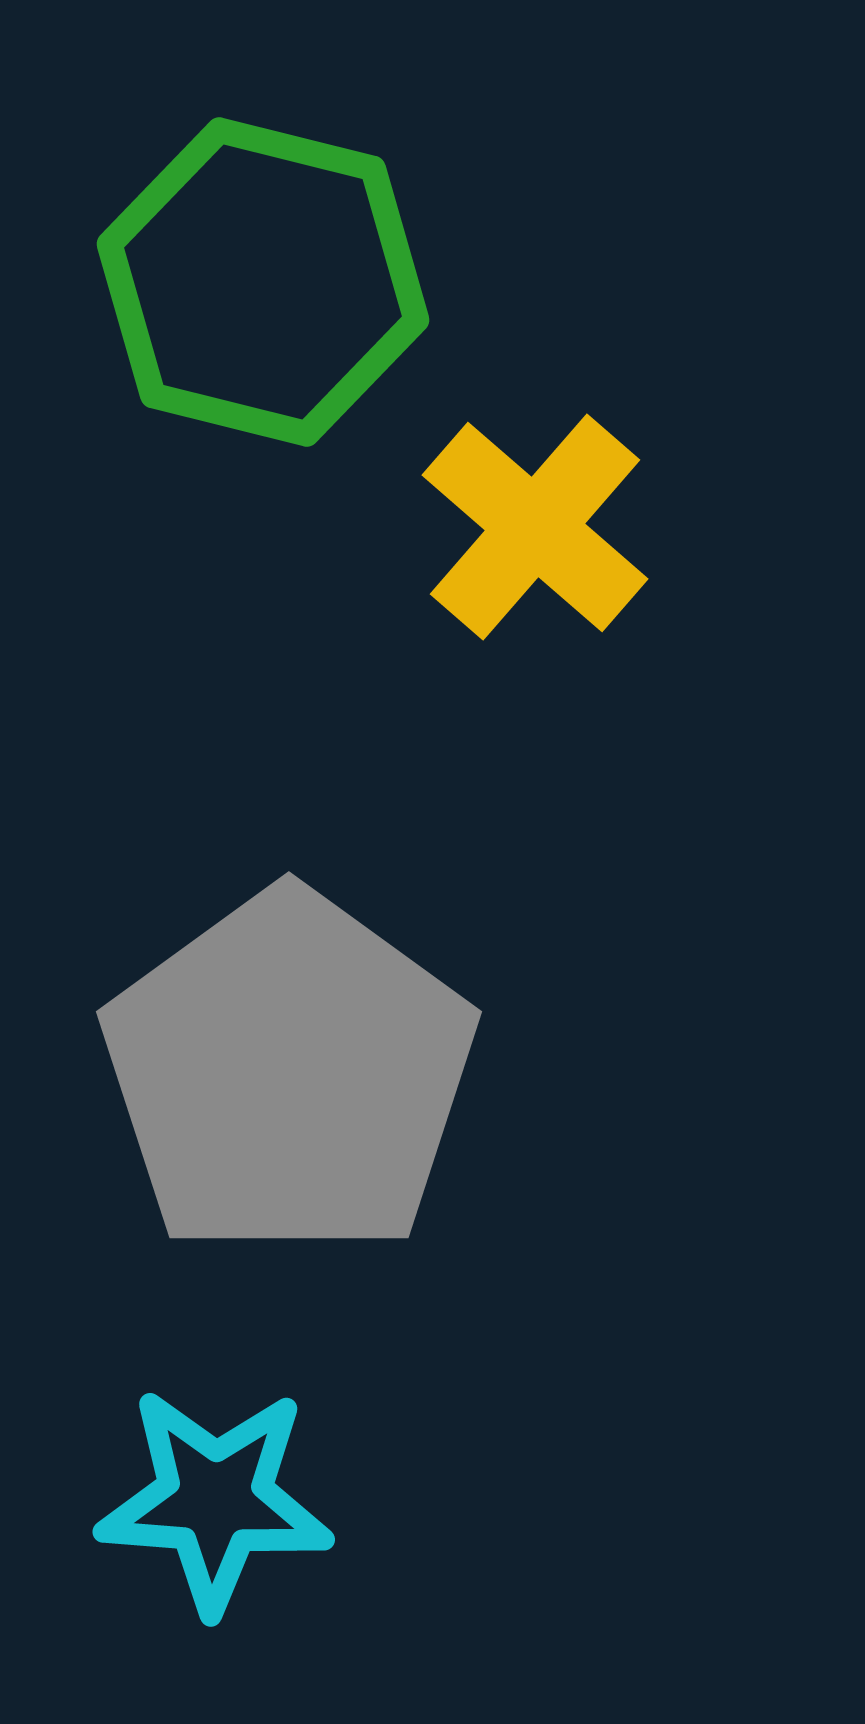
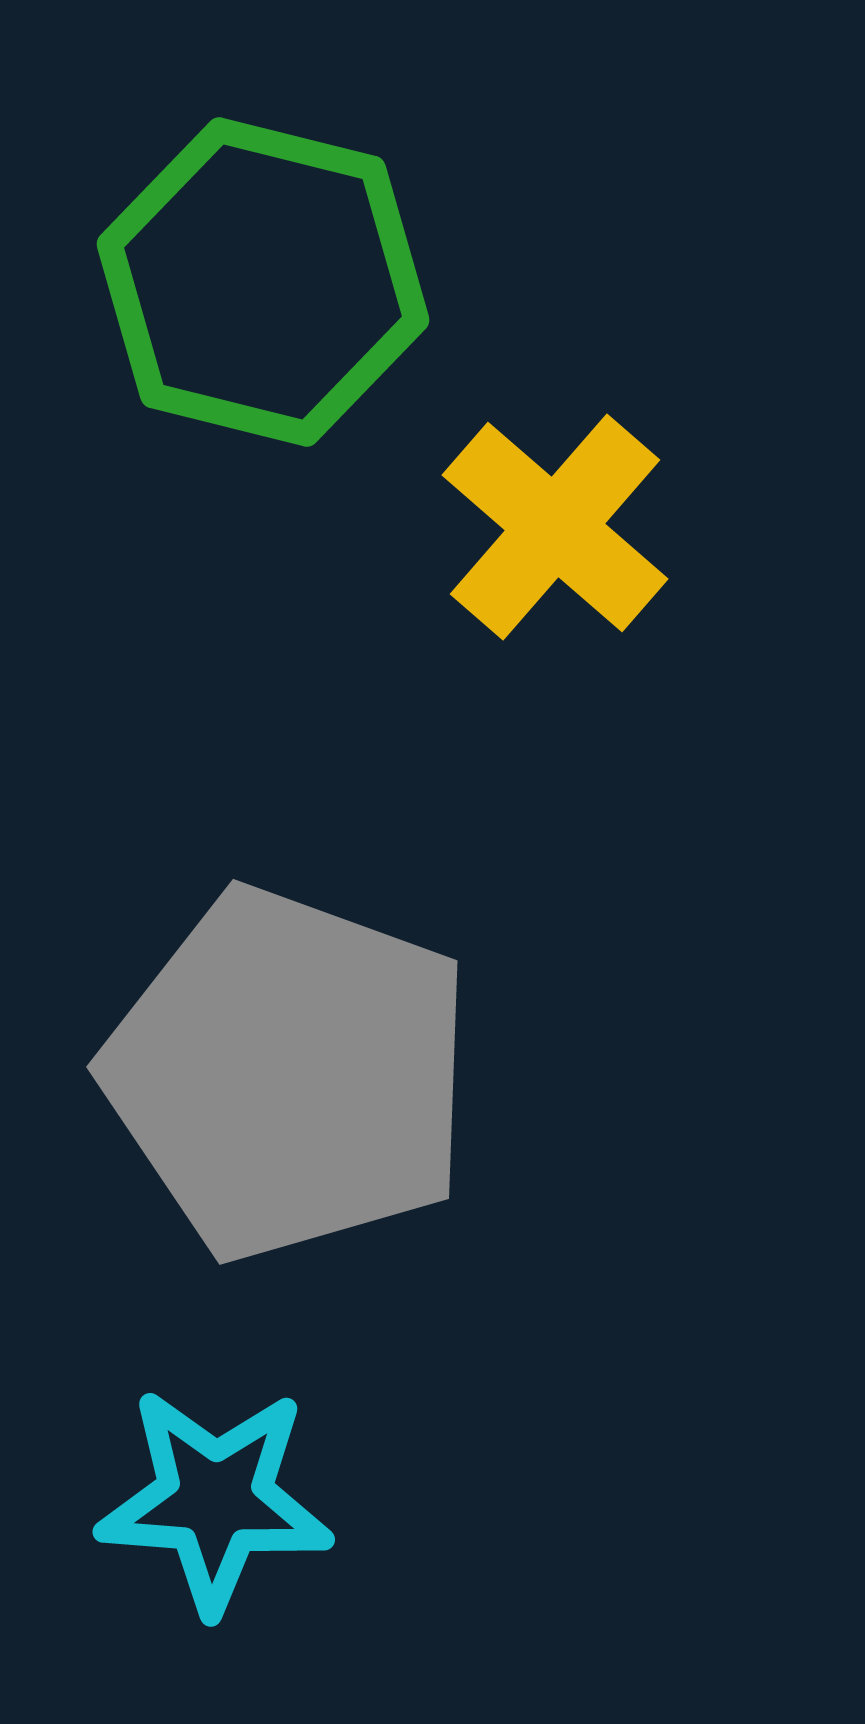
yellow cross: moved 20 px right
gray pentagon: rotated 16 degrees counterclockwise
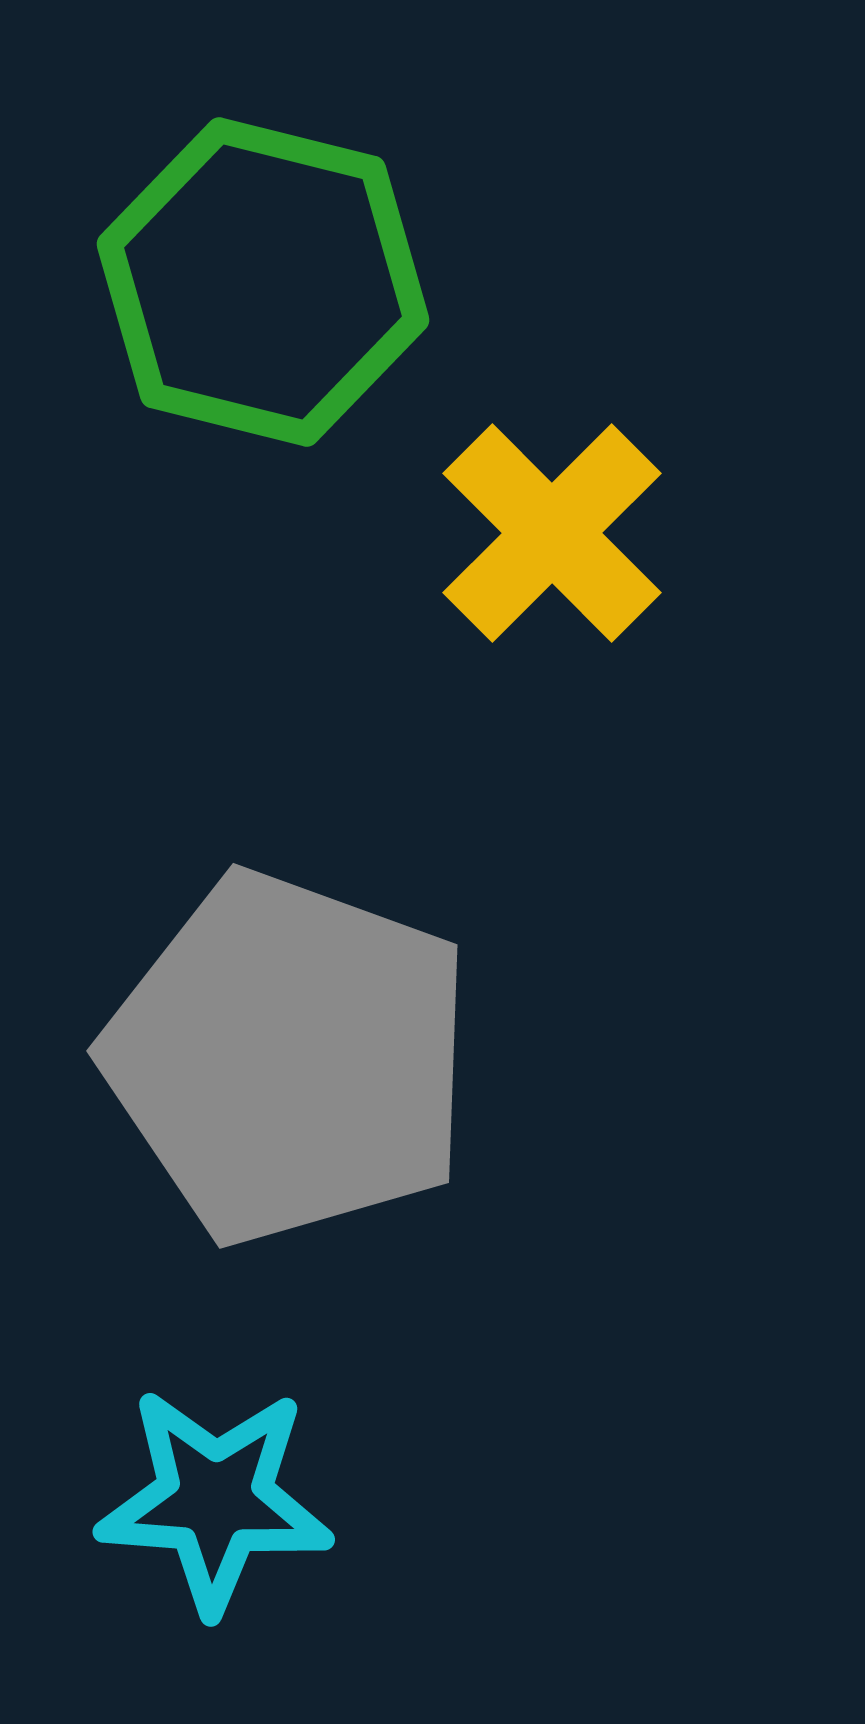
yellow cross: moved 3 px left, 6 px down; rotated 4 degrees clockwise
gray pentagon: moved 16 px up
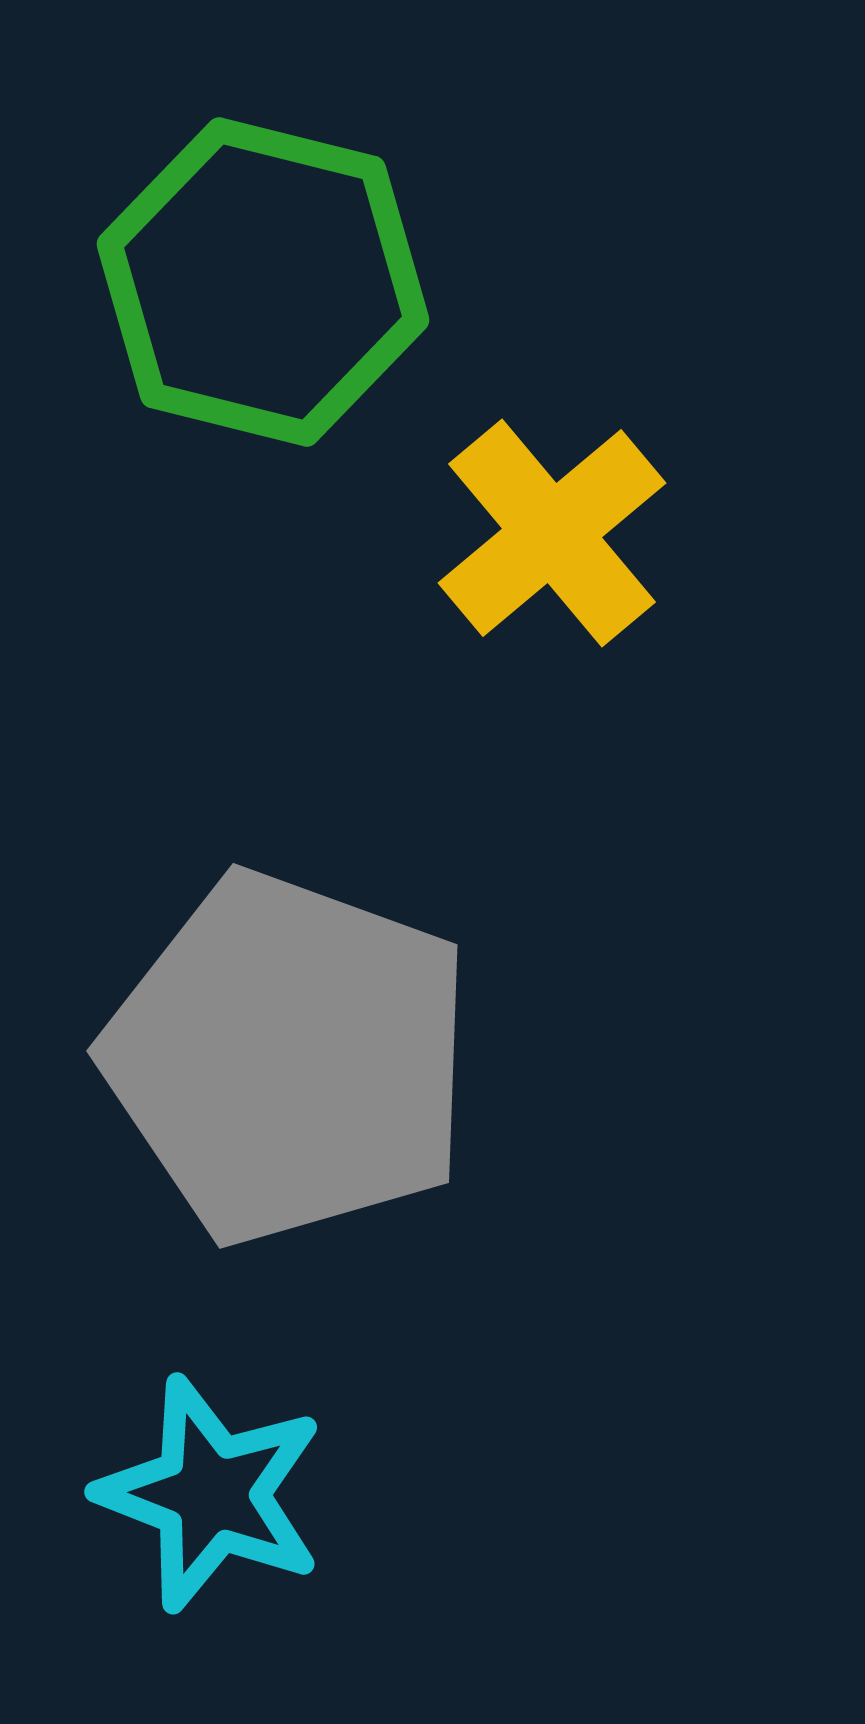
yellow cross: rotated 5 degrees clockwise
cyan star: moved 4 px left, 6 px up; rotated 17 degrees clockwise
